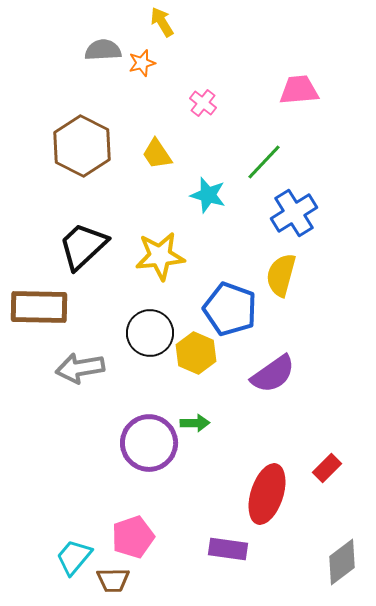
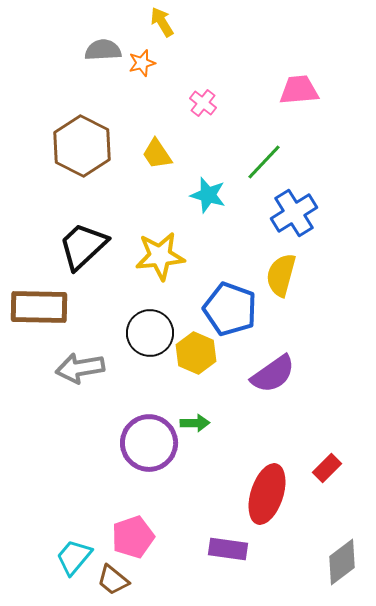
brown trapezoid: rotated 40 degrees clockwise
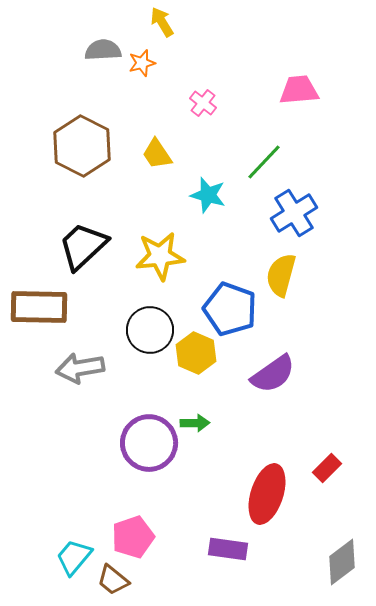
black circle: moved 3 px up
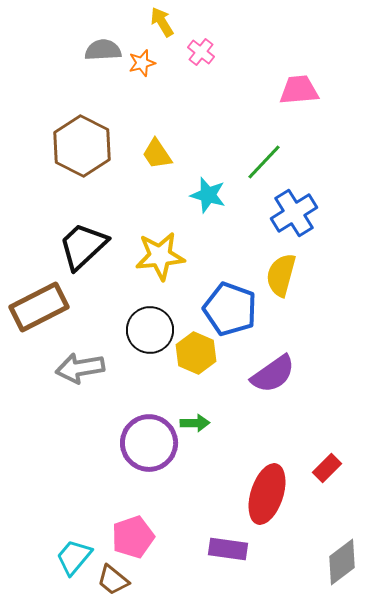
pink cross: moved 2 px left, 51 px up
brown rectangle: rotated 28 degrees counterclockwise
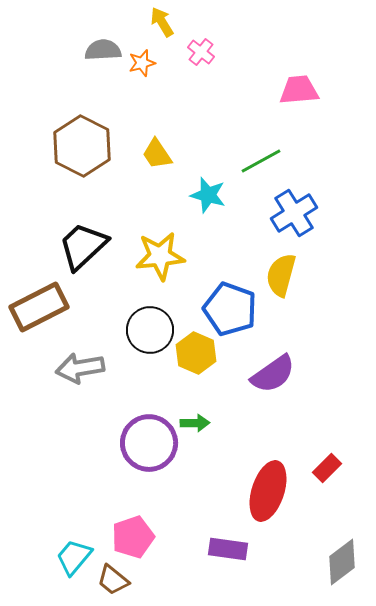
green line: moved 3 px left, 1 px up; rotated 18 degrees clockwise
red ellipse: moved 1 px right, 3 px up
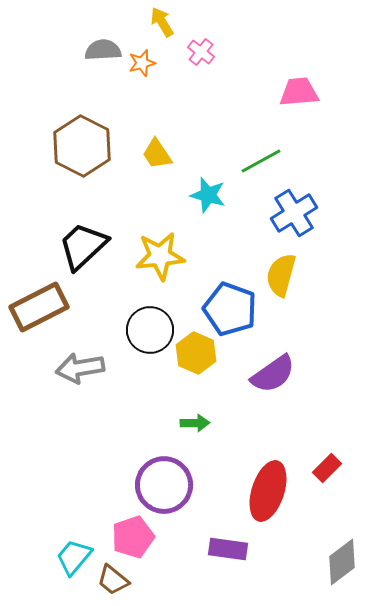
pink trapezoid: moved 2 px down
purple circle: moved 15 px right, 42 px down
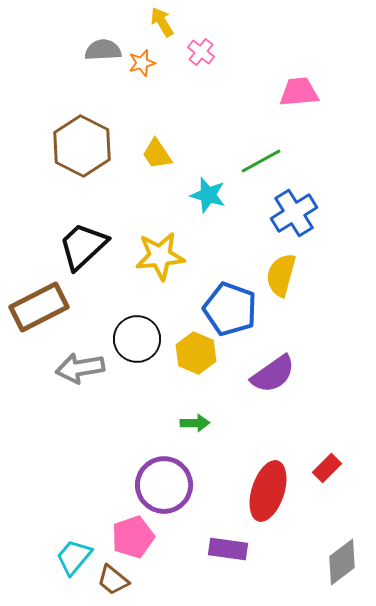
black circle: moved 13 px left, 9 px down
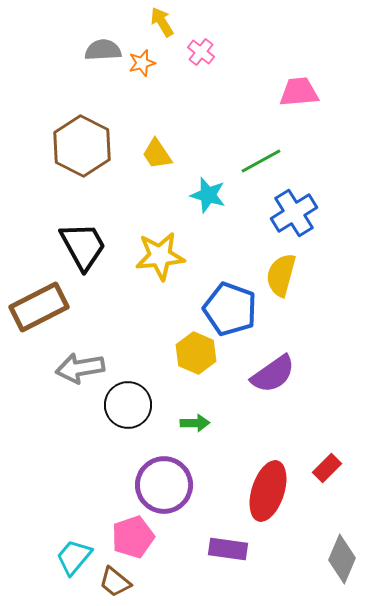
black trapezoid: rotated 104 degrees clockwise
black circle: moved 9 px left, 66 px down
gray diamond: moved 3 px up; rotated 30 degrees counterclockwise
brown trapezoid: moved 2 px right, 2 px down
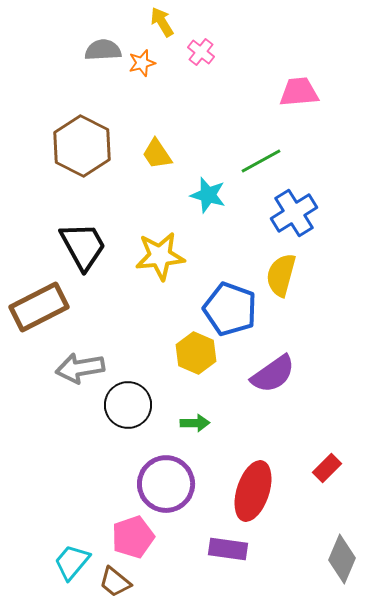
purple circle: moved 2 px right, 1 px up
red ellipse: moved 15 px left
cyan trapezoid: moved 2 px left, 5 px down
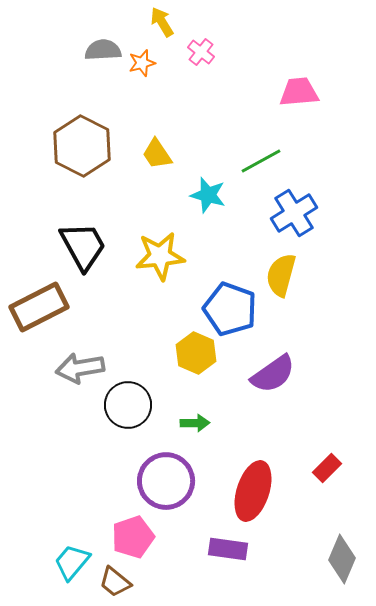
purple circle: moved 3 px up
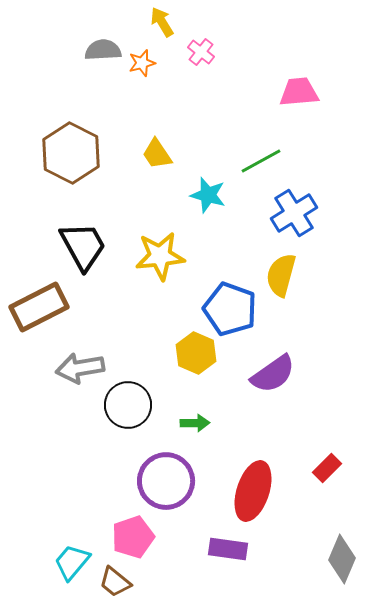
brown hexagon: moved 11 px left, 7 px down
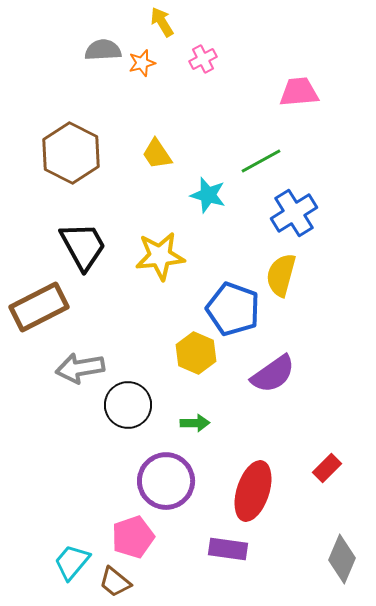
pink cross: moved 2 px right, 7 px down; rotated 24 degrees clockwise
blue pentagon: moved 3 px right
